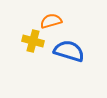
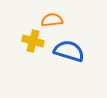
orange semicircle: moved 1 px right, 1 px up; rotated 10 degrees clockwise
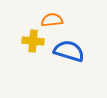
yellow cross: rotated 10 degrees counterclockwise
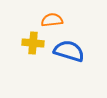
yellow cross: moved 2 px down
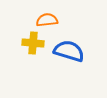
orange semicircle: moved 5 px left
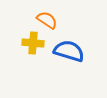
orange semicircle: rotated 40 degrees clockwise
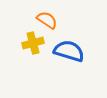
yellow cross: rotated 20 degrees counterclockwise
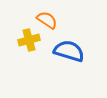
yellow cross: moved 4 px left, 3 px up
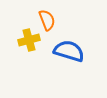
orange semicircle: rotated 35 degrees clockwise
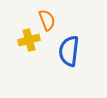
blue semicircle: rotated 100 degrees counterclockwise
